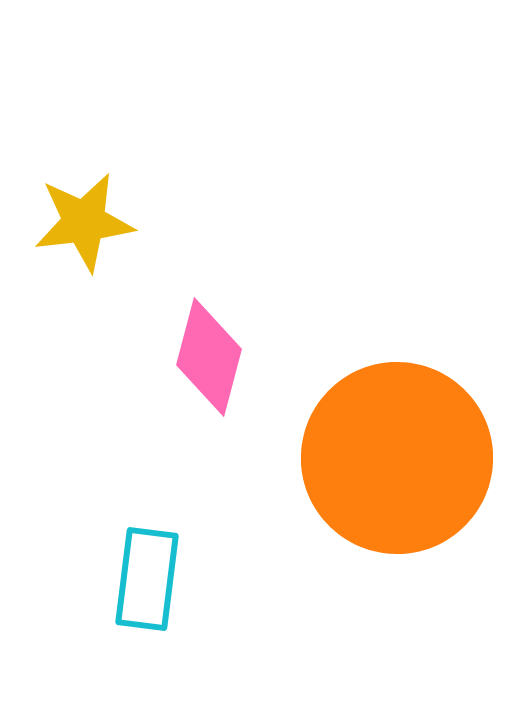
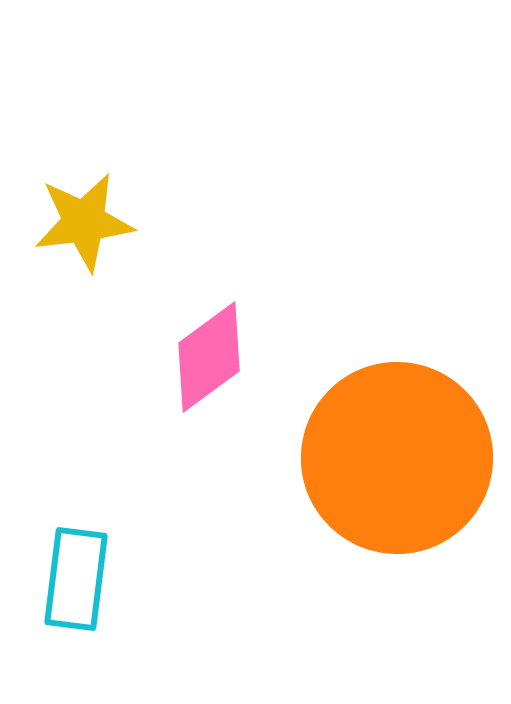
pink diamond: rotated 39 degrees clockwise
cyan rectangle: moved 71 px left
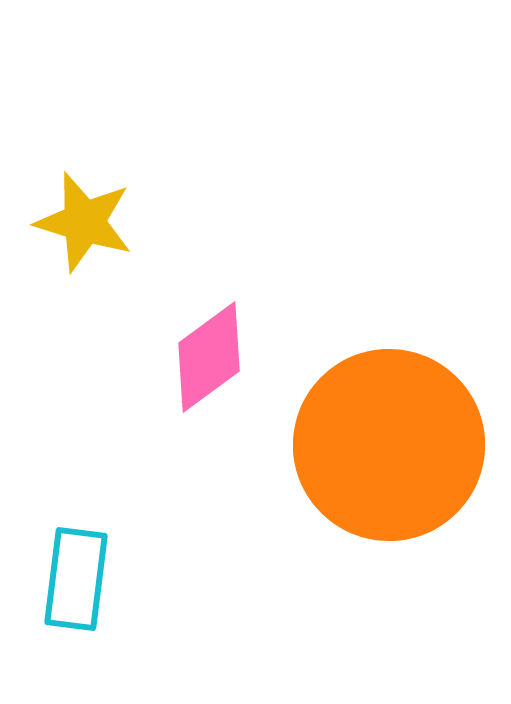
yellow star: rotated 24 degrees clockwise
orange circle: moved 8 px left, 13 px up
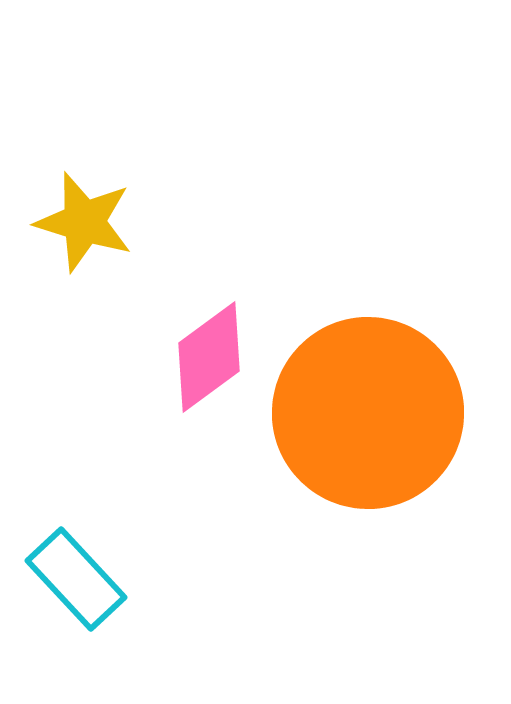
orange circle: moved 21 px left, 32 px up
cyan rectangle: rotated 50 degrees counterclockwise
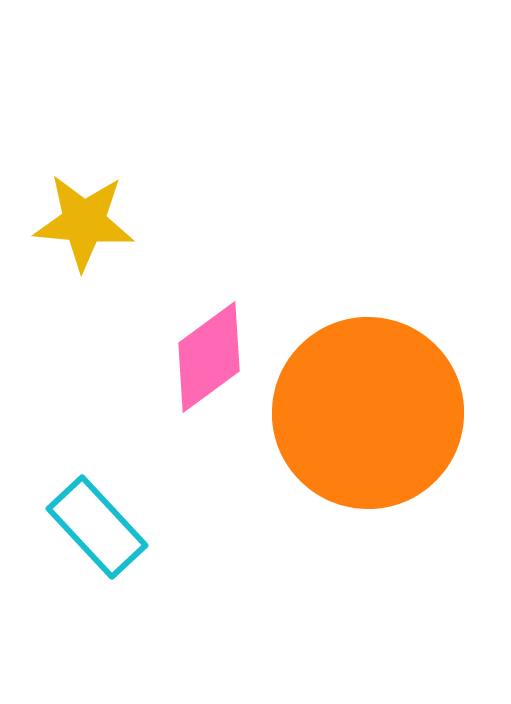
yellow star: rotated 12 degrees counterclockwise
cyan rectangle: moved 21 px right, 52 px up
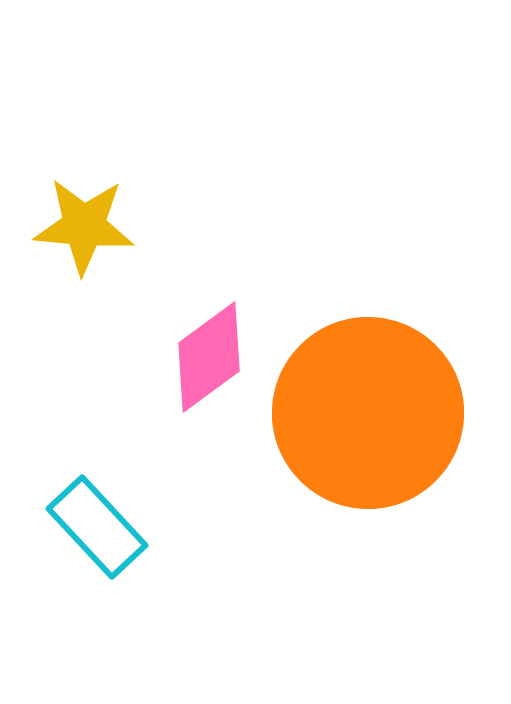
yellow star: moved 4 px down
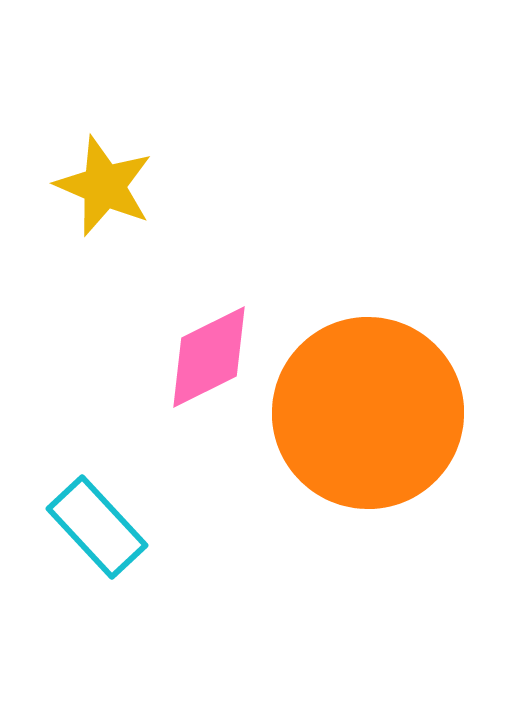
yellow star: moved 20 px right, 40 px up; rotated 18 degrees clockwise
pink diamond: rotated 10 degrees clockwise
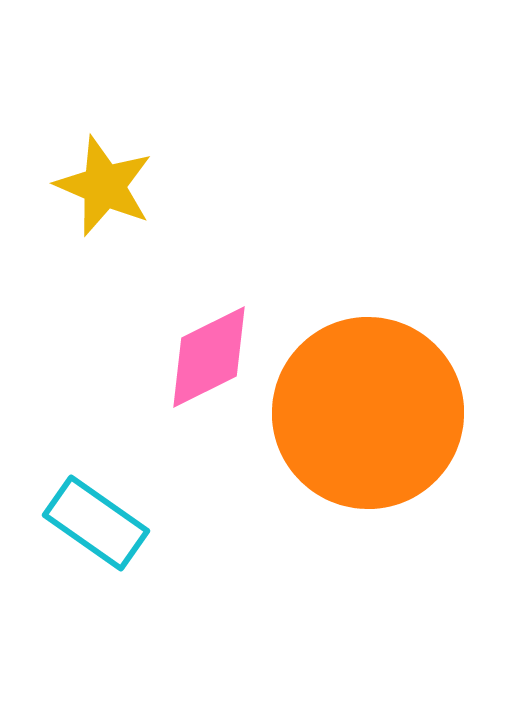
cyan rectangle: moved 1 px left, 4 px up; rotated 12 degrees counterclockwise
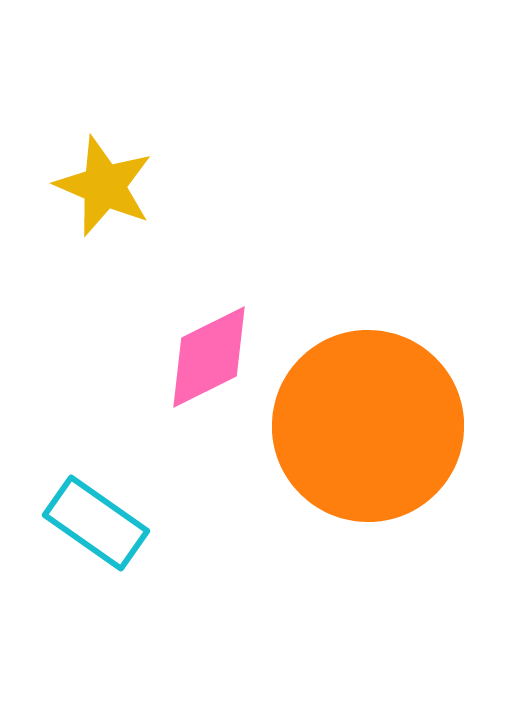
orange circle: moved 13 px down
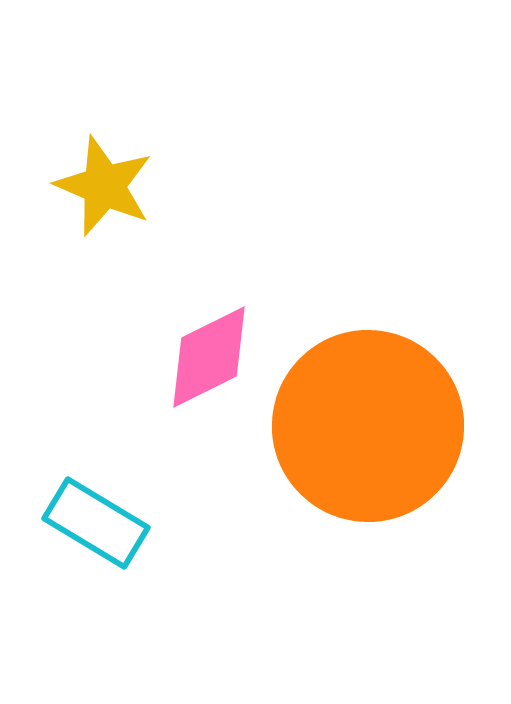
cyan rectangle: rotated 4 degrees counterclockwise
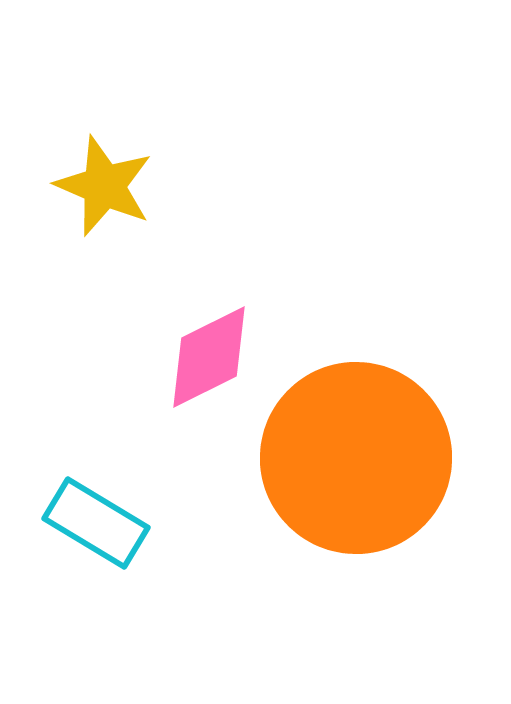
orange circle: moved 12 px left, 32 px down
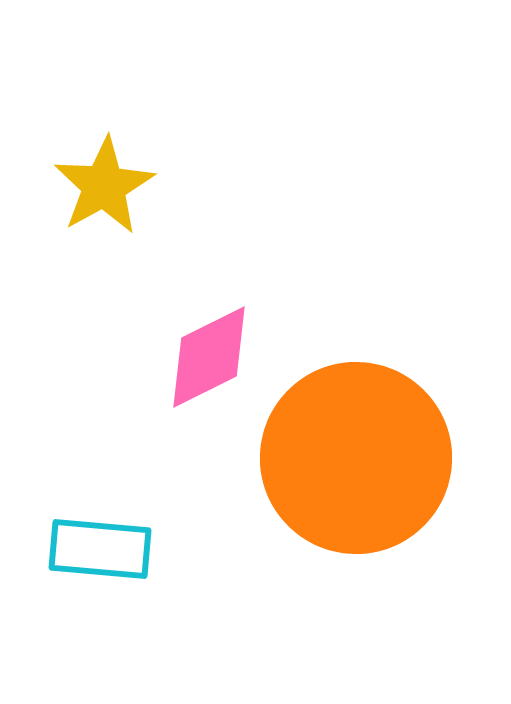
yellow star: rotated 20 degrees clockwise
cyan rectangle: moved 4 px right, 26 px down; rotated 26 degrees counterclockwise
